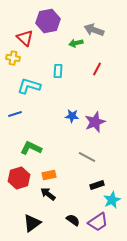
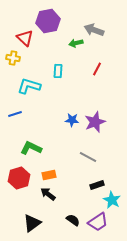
blue star: moved 4 px down
gray line: moved 1 px right
cyan star: rotated 18 degrees counterclockwise
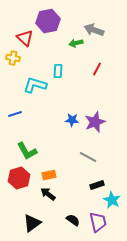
cyan L-shape: moved 6 px right, 1 px up
green L-shape: moved 4 px left, 3 px down; rotated 145 degrees counterclockwise
purple trapezoid: rotated 70 degrees counterclockwise
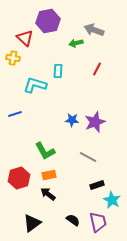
green L-shape: moved 18 px right
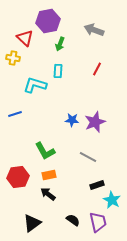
green arrow: moved 16 px left, 1 px down; rotated 56 degrees counterclockwise
red hexagon: moved 1 px left, 1 px up; rotated 10 degrees clockwise
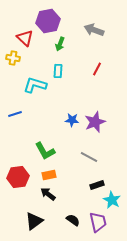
gray line: moved 1 px right
black triangle: moved 2 px right, 2 px up
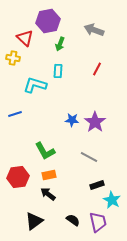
purple star: rotated 15 degrees counterclockwise
